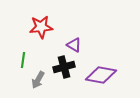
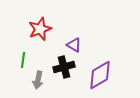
red star: moved 1 px left, 2 px down; rotated 15 degrees counterclockwise
purple diamond: moved 1 px left; rotated 40 degrees counterclockwise
gray arrow: rotated 18 degrees counterclockwise
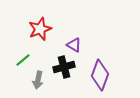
green line: rotated 42 degrees clockwise
purple diamond: rotated 40 degrees counterclockwise
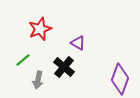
purple triangle: moved 4 px right, 2 px up
black cross: rotated 35 degrees counterclockwise
purple diamond: moved 20 px right, 4 px down
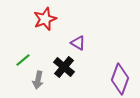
red star: moved 5 px right, 10 px up
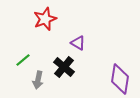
purple diamond: rotated 12 degrees counterclockwise
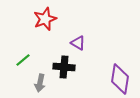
black cross: rotated 35 degrees counterclockwise
gray arrow: moved 2 px right, 3 px down
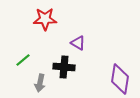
red star: rotated 20 degrees clockwise
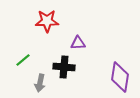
red star: moved 2 px right, 2 px down
purple triangle: rotated 35 degrees counterclockwise
purple diamond: moved 2 px up
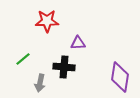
green line: moved 1 px up
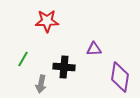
purple triangle: moved 16 px right, 6 px down
green line: rotated 21 degrees counterclockwise
gray arrow: moved 1 px right, 1 px down
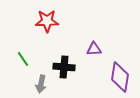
green line: rotated 63 degrees counterclockwise
